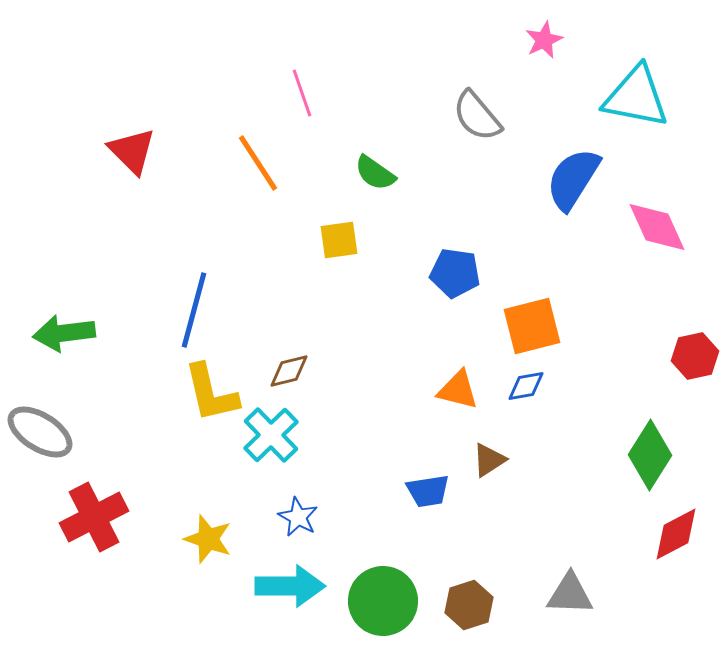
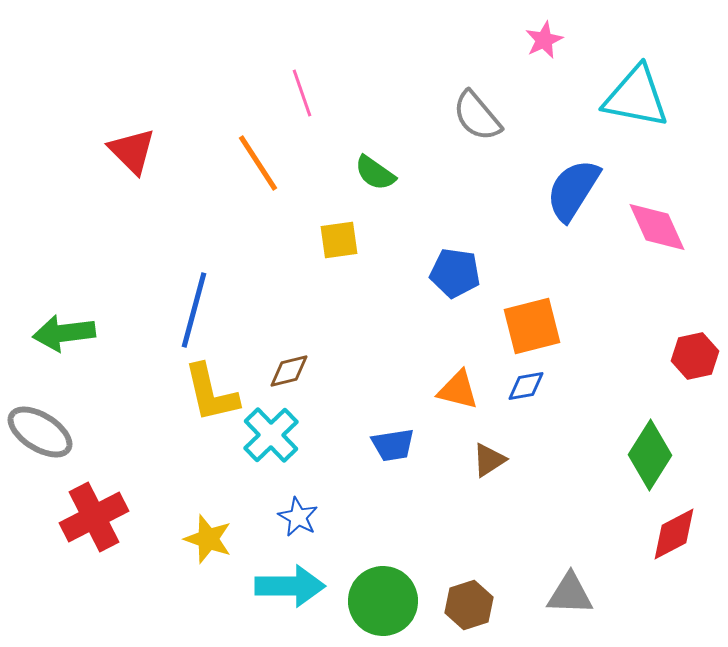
blue semicircle: moved 11 px down
blue trapezoid: moved 35 px left, 46 px up
red diamond: moved 2 px left
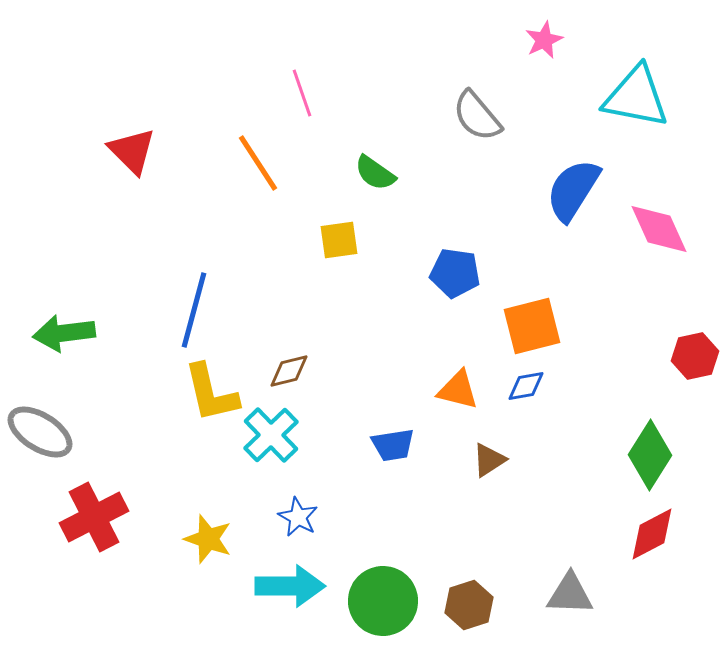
pink diamond: moved 2 px right, 2 px down
red diamond: moved 22 px left
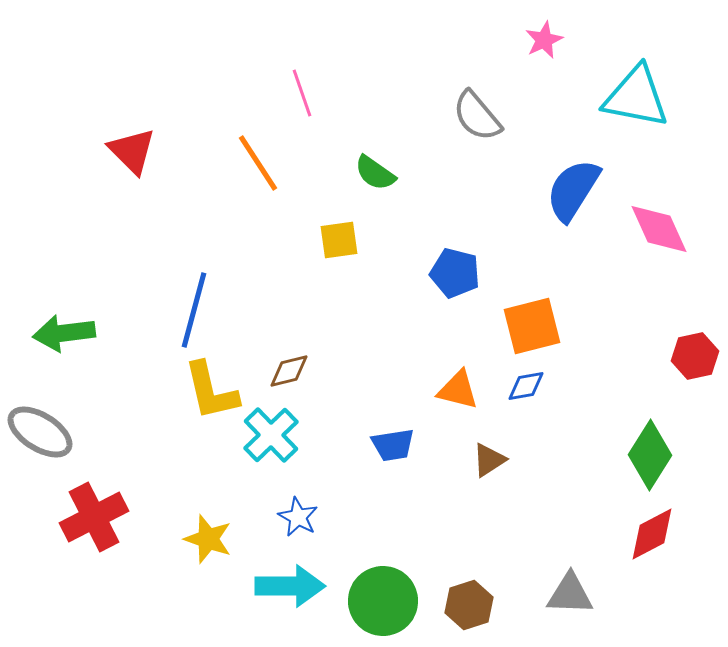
blue pentagon: rotated 6 degrees clockwise
yellow L-shape: moved 2 px up
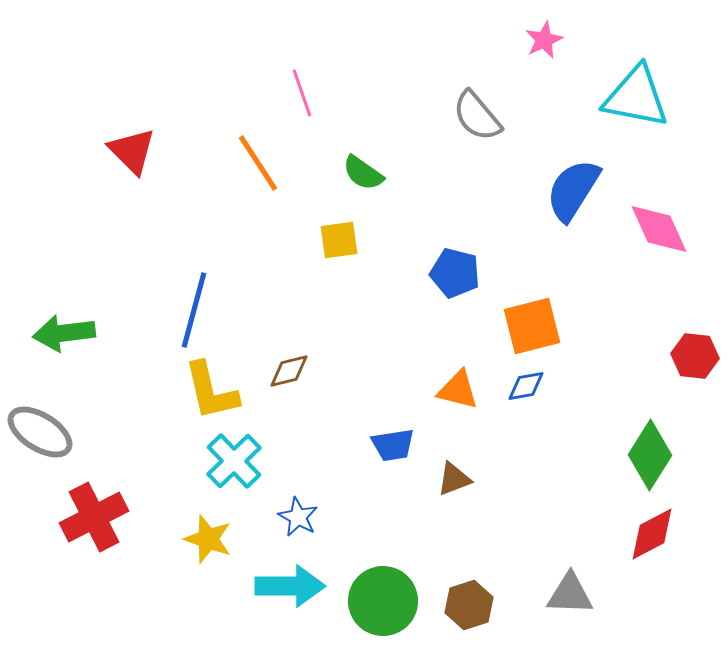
green semicircle: moved 12 px left
red hexagon: rotated 18 degrees clockwise
cyan cross: moved 37 px left, 26 px down
brown triangle: moved 35 px left, 19 px down; rotated 12 degrees clockwise
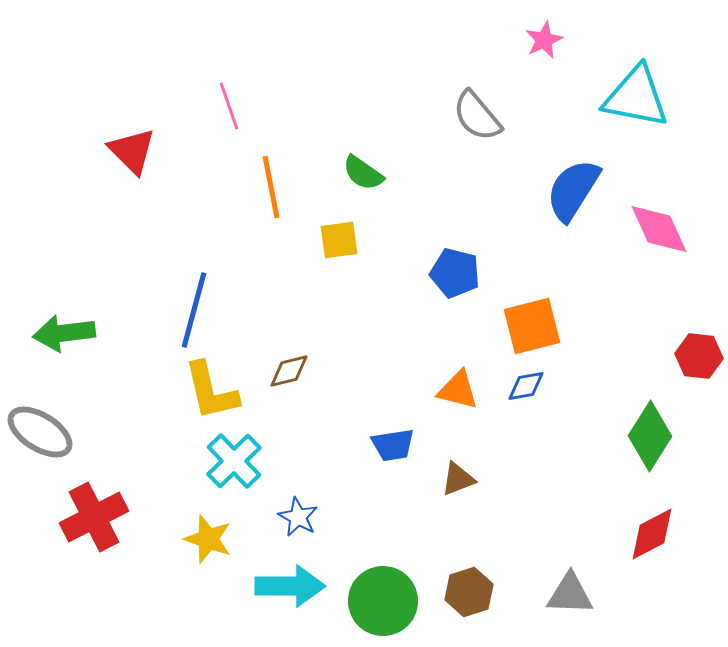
pink line: moved 73 px left, 13 px down
orange line: moved 13 px right, 24 px down; rotated 22 degrees clockwise
red hexagon: moved 4 px right
green diamond: moved 19 px up
brown triangle: moved 4 px right
brown hexagon: moved 13 px up
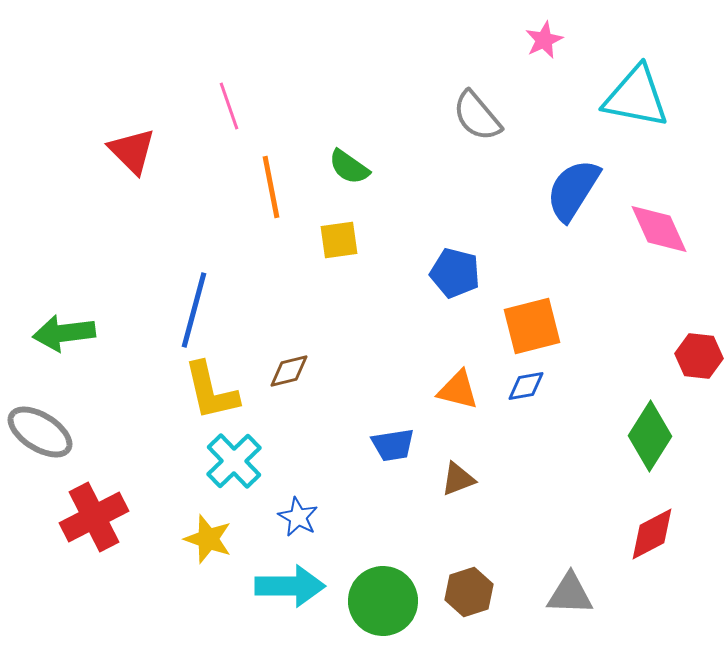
green semicircle: moved 14 px left, 6 px up
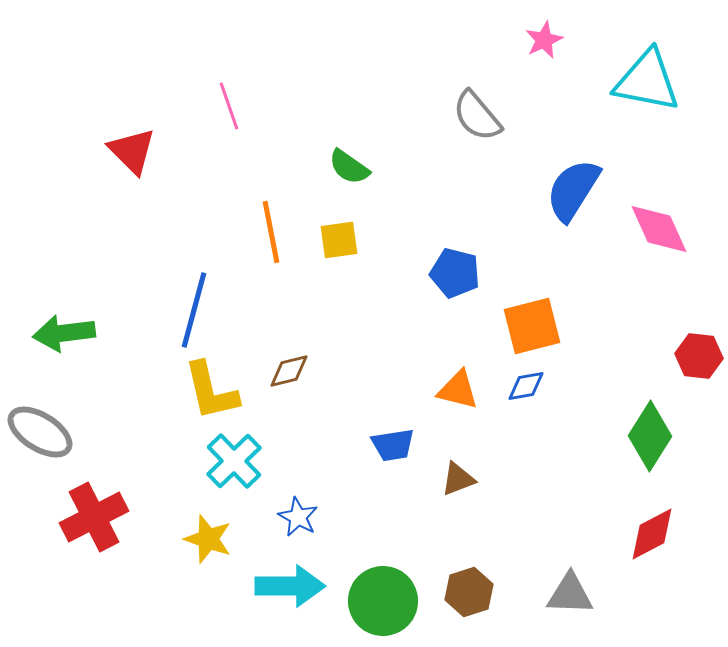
cyan triangle: moved 11 px right, 16 px up
orange line: moved 45 px down
